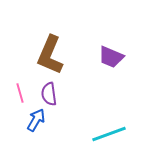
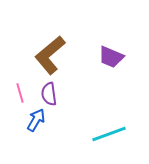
brown L-shape: rotated 27 degrees clockwise
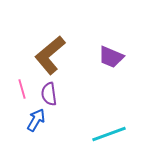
pink line: moved 2 px right, 4 px up
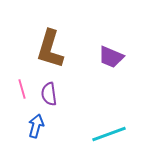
brown L-shape: moved 6 px up; rotated 33 degrees counterclockwise
blue arrow: moved 6 px down; rotated 15 degrees counterclockwise
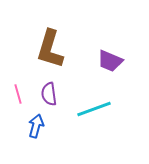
purple trapezoid: moved 1 px left, 4 px down
pink line: moved 4 px left, 5 px down
cyan line: moved 15 px left, 25 px up
